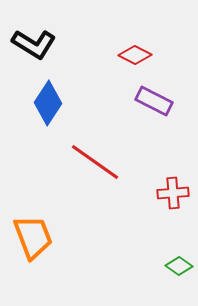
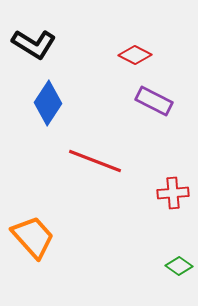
red line: moved 1 px up; rotated 14 degrees counterclockwise
orange trapezoid: rotated 21 degrees counterclockwise
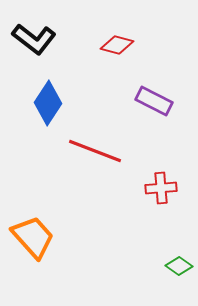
black L-shape: moved 5 px up; rotated 6 degrees clockwise
red diamond: moved 18 px left, 10 px up; rotated 12 degrees counterclockwise
red line: moved 10 px up
red cross: moved 12 px left, 5 px up
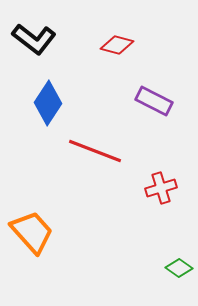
red cross: rotated 12 degrees counterclockwise
orange trapezoid: moved 1 px left, 5 px up
green diamond: moved 2 px down
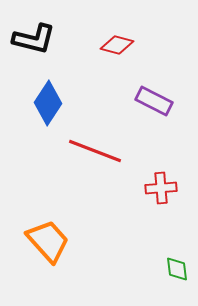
black L-shape: rotated 24 degrees counterclockwise
red cross: rotated 12 degrees clockwise
orange trapezoid: moved 16 px right, 9 px down
green diamond: moved 2 px left, 1 px down; rotated 48 degrees clockwise
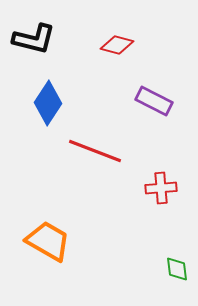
orange trapezoid: rotated 18 degrees counterclockwise
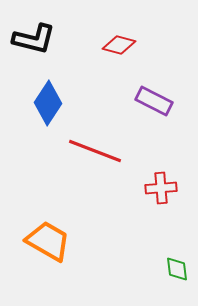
red diamond: moved 2 px right
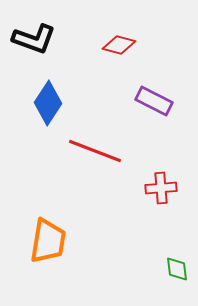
black L-shape: rotated 6 degrees clockwise
orange trapezoid: rotated 69 degrees clockwise
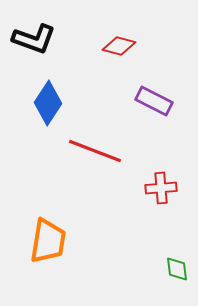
red diamond: moved 1 px down
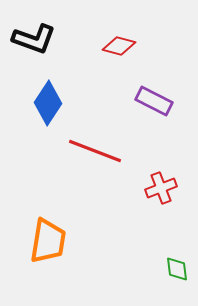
red cross: rotated 16 degrees counterclockwise
